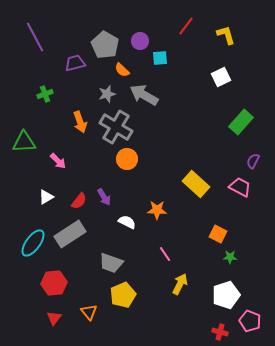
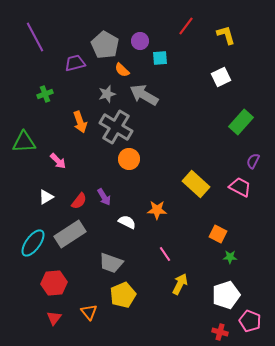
orange circle: moved 2 px right
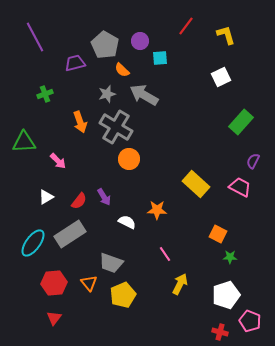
orange triangle: moved 29 px up
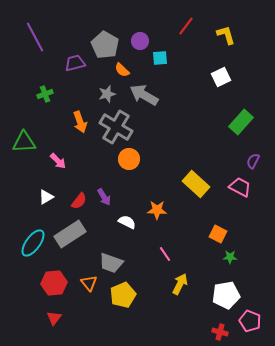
white pentagon: rotated 8 degrees clockwise
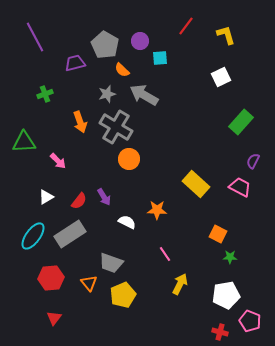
cyan ellipse: moved 7 px up
red hexagon: moved 3 px left, 5 px up
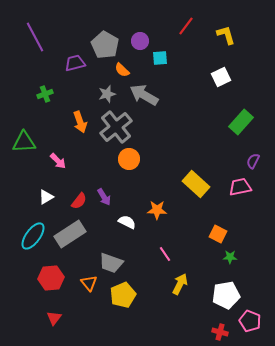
gray cross: rotated 20 degrees clockwise
pink trapezoid: rotated 40 degrees counterclockwise
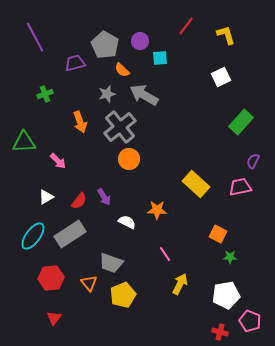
gray cross: moved 4 px right
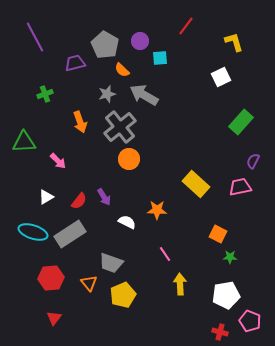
yellow L-shape: moved 8 px right, 7 px down
cyan ellipse: moved 4 px up; rotated 72 degrees clockwise
yellow arrow: rotated 30 degrees counterclockwise
